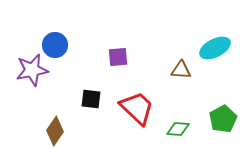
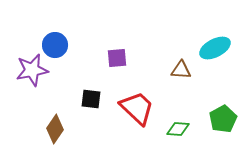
purple square: moved 1 px left, 1 px down
brown diamond: moved 2 px up
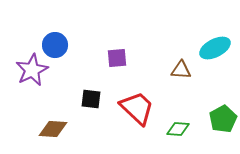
purple star: rotated 16 degrees counterclockwise
brown diamond: moved 2 px left; rotated 60 degrees clockwise
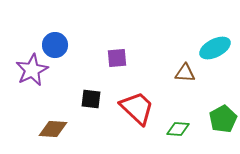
brown triangle: moved 4 px right, 3 px down
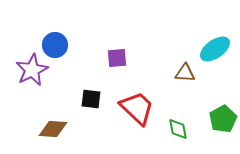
cyan ellipse: moved 1 px down; rotated 8 degrees counterclockwise
green diamond: rotated 75 degrees clockwise
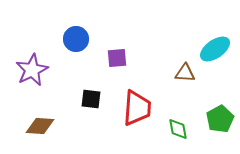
blue circle: moved 21 px right, 6 px up
red trapezoid: rotated 51 degrees clockwise
green pentagon: moved 3 px left
brown diamond: moved 13 px left, 3 px up
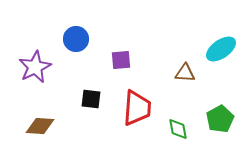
cyan ellipse: moved 6 px right
purple square: moved 4 px right, 2 px down
purple star: moved 3 px right, 3 px up
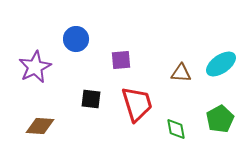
cyan ellipse: moved 15 px down
brown triangle: moved 4 px left
red trapezoid: moved 4 px up; rotated 21 degrees counterclockwise
green diamond: moved 2 px left
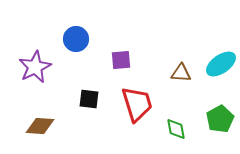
black square: moved 2 px left
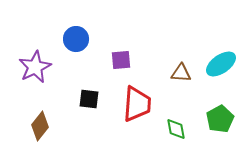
red trapezoid: rotated 21 degrees clockwise
brown diamond: rotated 56 degrees counterclockwise
